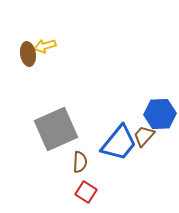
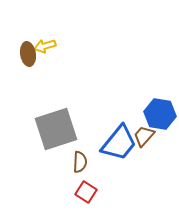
blue hexagon: rotated 12 degrees clockwise
gray square: rotated 6 degrees clockwise
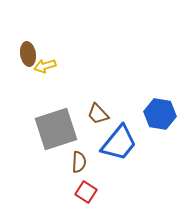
yellow arrow: moved 20 px down
brown trapezoid: moved 46 px left, 22 px up; rotated 85 degrees counterclockwise
brown semicircle: moved 1 px left
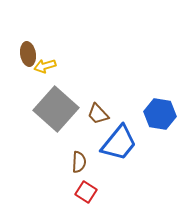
gray square: moved 20 px up; rotated 30 degrees counterclockwise
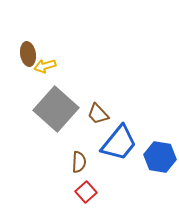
blue hexagon: moved 43 px down
red square: rotated 15 degrees clockwise
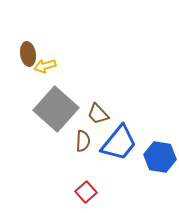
brown semicircle: moved 4 px right, 21 px up
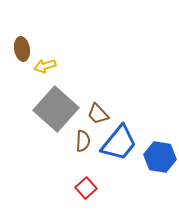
brown ellipse: moved 6 px left, 5 px up
red square: moved 4 px up
